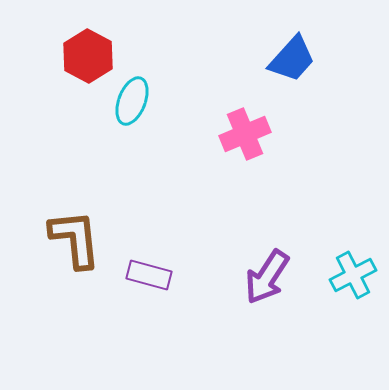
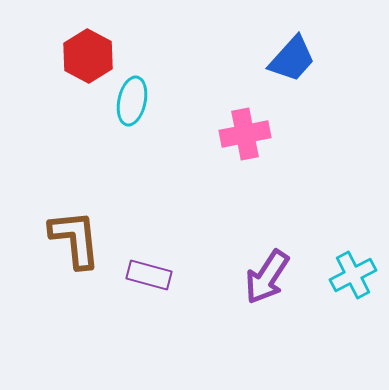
cyan ellipse: rotated 9 degrees counterclockwise
pink cross: rotated 12 degrees clockwise
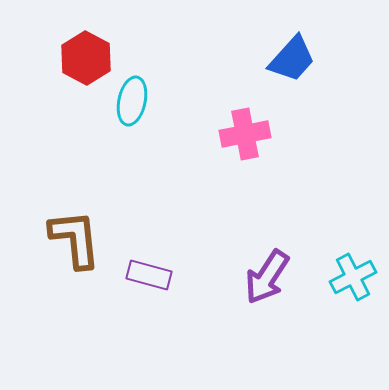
red hexagon: moved 2 px left, 2 px down
cyan cross: moved 2 px down
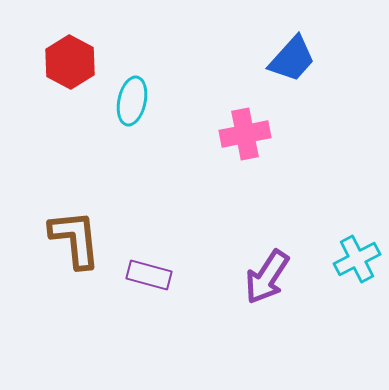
red hexagon: moved 16 px left, 4 px down
cyan cross: moved 4 px right, 18 px up
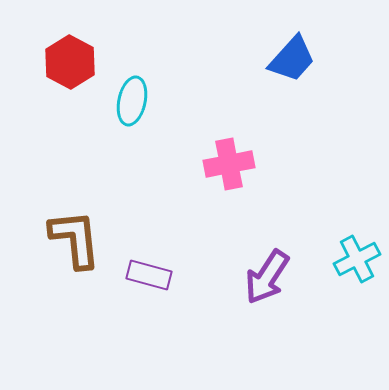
pink cross: moved 16 px left, 30 px down
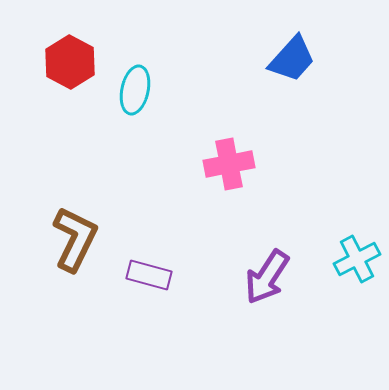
cyan ellipse: moved 3 px right, 11 px up
brown L-shape: rotated 32 degrees clockwise
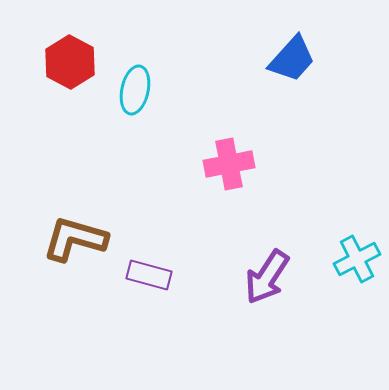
brown L-shape: rotated 100 degrees counterclockwise
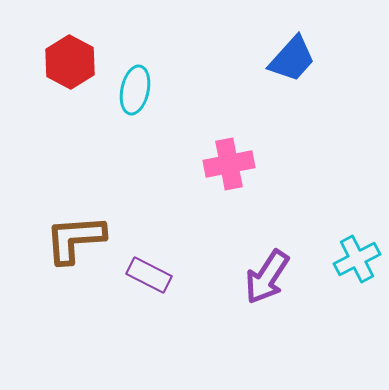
brown L-shape: rotated 20 degrees counterclockwise
purple rectangle: rotated 12 degrees clockwise
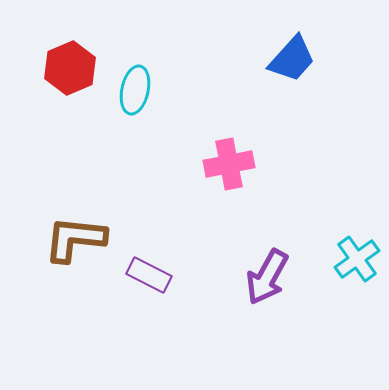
red hexagon: moved 6 px down; rotated 9 degrees clockwise
brown L-shape: rotated 10 degrees clockwise
cyan cross: rotated 9 degrees counterclockwise
purple arrow: rotated 4 degrees counterclockwise
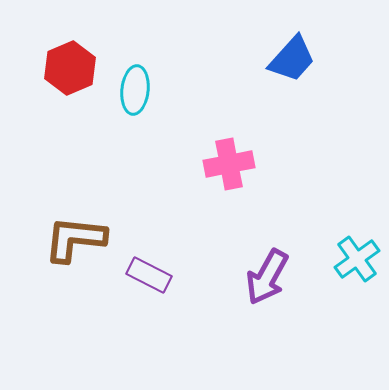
cyan ellipse: rotated 6 degrees counterclockwise
